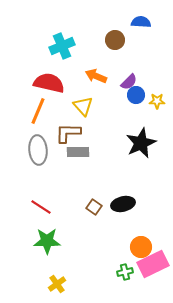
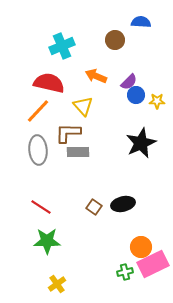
orange line: rotated 20 degrees clockwise
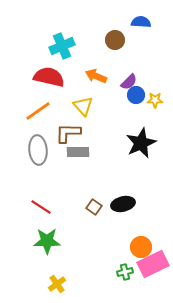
red semicircle: moved 6 px up
yellow star: moved 2 px left, 1 px up
orange line: rotated 12 degrees clockwise
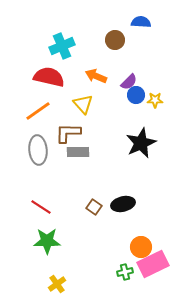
yellow triangle: moved 2 px up
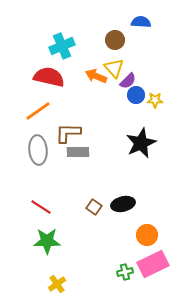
purple semicircle: moved 1 px left, 1 px up
yellow triangle: moved 31 px right, 36 px up
orange circle: moved 6 px right, 12 px up
